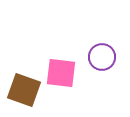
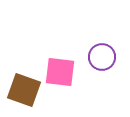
pink square: moved 1 px left, 1 px up
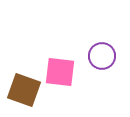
purple circle: moved 1 px up
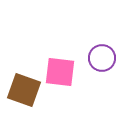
purple circle: moved 2 px down
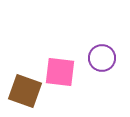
brown square: moved 1 px right, 1 px down
